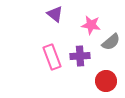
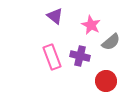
purple triangle: moved 2 px down
pink star: rotated 18 degrees clockwise
purple cross: rotated 18 degrees clockwise
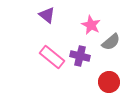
purple triangle: moved 8 px left, 1 px up
pink rectangle: rotated 30 degrees counterclockwise
red circle: moved 3 px right, 1 px down
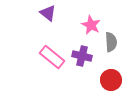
purple triangle: moved 1 px right, 2 px up
gray semicircle: rotated 54 degrees counterclockwise
purple cross: moved 2 px right
red circle: moved 2 px right, 2 px up
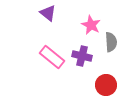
red circle: moved 5 px left, 5 px down
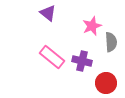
pink star: moved 1 px right, 1 px down; rotated 24 degrees clockwise
purple cross: moved 5 px down
red circle: moved 2 px up
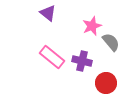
gray semicircle: rotated 36 degrees counterclockwise
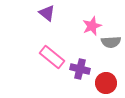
purple triangle: moved 1 px left
gray semicircle: rotated 126 degrees clockwise
purple cross: moved 2 px left, 8 px down
